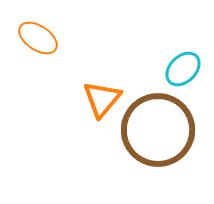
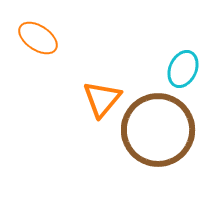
cyan ellipse: rotated 21 degrees counterclockwise
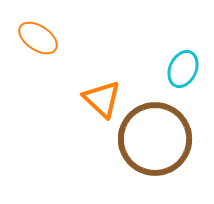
orange triangle: rotated 27 degrees counterclockwise
brown circle: moved 3 px left, 9 px down
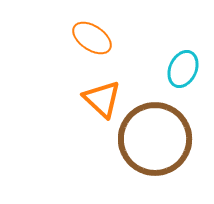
orange ellipse: moved 54 px right
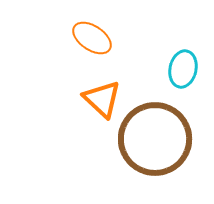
cyan ellipse: rotated 12 degrees counterclockwise
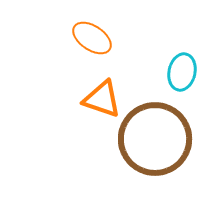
cyan ellipse: moved 1 px left, 3 px down
orange triangle: rotated 24 degrees counterclockwise
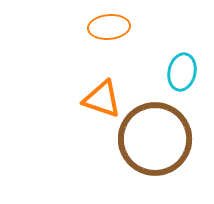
orange ellipse: moved 17 px right, 11 px up; rotated 39 degrees counterclockwise
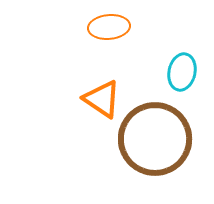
orange triangle: rotated 15 degrees clockwise
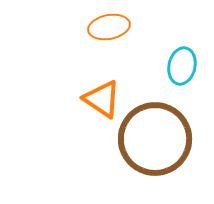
orange ellipse: rotated 6 degrees counterclockwise
cyan ellipse: moved 6 px up
